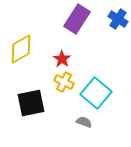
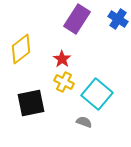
yellow diamond: rotated 8 degrees counterclockwise
cyan square: moved 1 px right, 1 px down
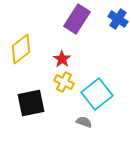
cyan square: rotated 12 degrees clockwise
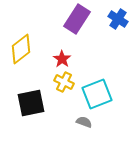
cyan square: rotated 16 degrees clockwise
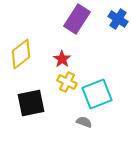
yellow diamond: moved 5 px down
yellow cross: moved 3 px right
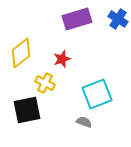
purple rectangle: rotated 40 degrees clockwise
yellow diamond: moved 1 px up
red star: rotated 18 degrees clockwise
yellow cross: moved 22 px left, 1 px down
black square: moved 4 px left, 7 px down
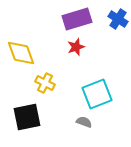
yellow diamond: rotated 72 degrees counterclockwise
red star: moved 14 px right, 12 px up
black square: moved 7 px down
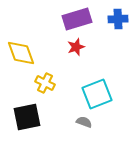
blue cross: rotated 36 degrees counterclockwise
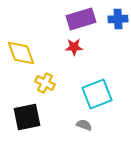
purple rectangle: moved 4 px right
red star: moved 2 px left; rotated 18 degrees clockwise
gray semicircle: moved 3 px down
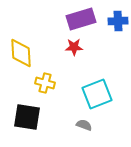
blue cross: moved 2 px down
yellow diamond: rotated 16 degrees clockwise
yellow cross: rotated 12 degrees counterclockwise
black square: rotated 20 degrees clockwise
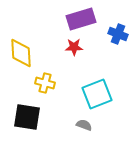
blue cross: moved 13 px down; rotated 24 degrees clockwise
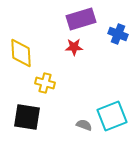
cyan square: moved 15 px right, 22 px down
